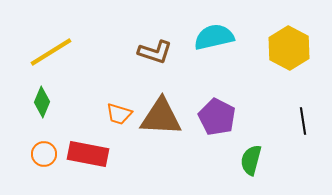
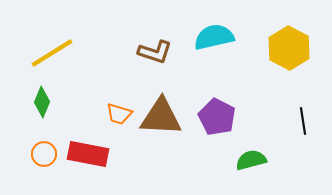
yellow line: moved 1 px right, 1 px down
green semicircle: rotated 60 degrees clockwise
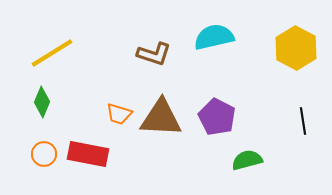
yellow hexagon: moved 7 px right
brown L-shape: moved 1 px left, 2 px down
brown triangle: moved 1 px down
green semicircle: moved 4 px left
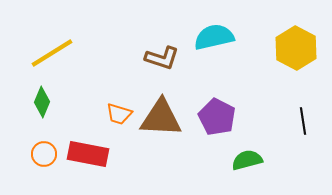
brown L-shape: moved 8 px right, 4 px down
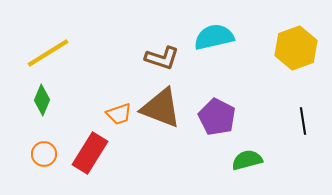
yellow hexagon: rotated 12 degrees clockwise
yellow line: moved 4 px left
green diamond: moved 2 px up
orange trapezoid: rotated 36 degrees counterclockwise
brown triangle: moved 10 px up; rotated 18 degrees clockwise
red rectangle: moved 2 px right, 1 px up; rotated 69 degrees counterclockwise
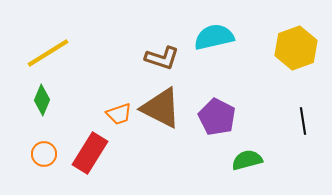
brown triangle: rotated 6 degrees clockwise
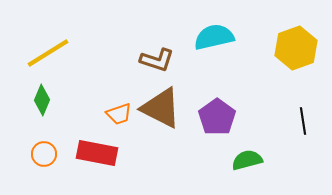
brown L-shape: moved 5 px left, 2 px down
purple pentagon: rotated 9 degrees clockwise
red rectangle: moved 7 px right; rotated 69 degrees clockwise
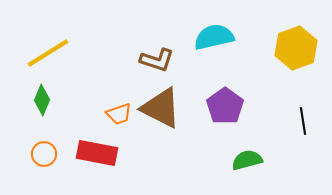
purple pentagon: moved 8 px right, 11 px up
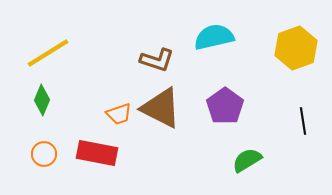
green semicircle: rotated 16 degrees counterclockwise
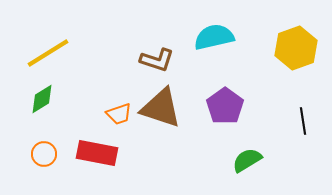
green diamond: moved 1 px up; rotated 36 degrees clockwise
brown triangle: rotated 9 degrees counterclockwise
